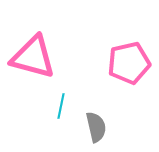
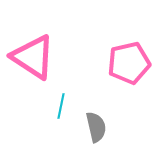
pink triangle: rotated 18 degrees clockwise
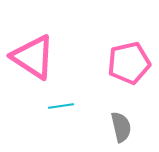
cyan line: rotated 70 degrees clockwise
gray semicircle: moved 25 px right
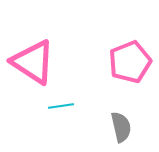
pink triangle: moved 5 px down
pink pentagon: moved 1 px right, 1 px up; rotated 9 degrees counterclockwise
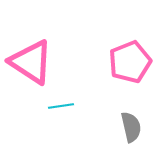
pink triangle: moved 2 px left
gray semicircle: moved 10 px right
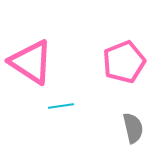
pink pentagon: moved 6 px left
gray semicircle: moved 2 px right, 1 px down
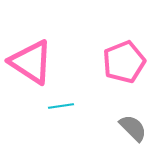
gray semicircle: rotated 32 degrees counterclockwise
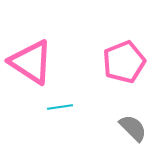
cyan line: moved 1 px left, 1 px down
